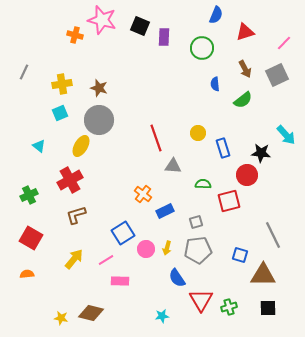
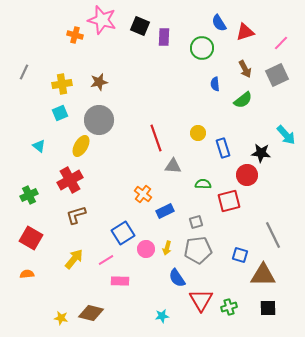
blue semicircle at (216, 15): moved 3 px right, 8 px down; rotated 126 degrees clockwise
pink line at (284, 43): moved 3 px left
brown star at (99, 88): moved 6 px up; rotated 30 degrees counterclockwise
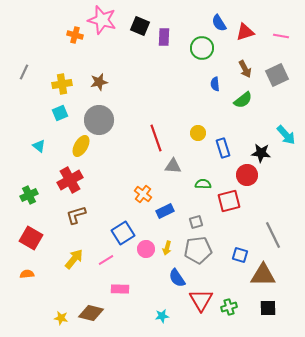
pink line at (281, 43): moved 7 px up; rotated 56 degrees clockwise
pink rectangle at (120, 281): moved 8 px down
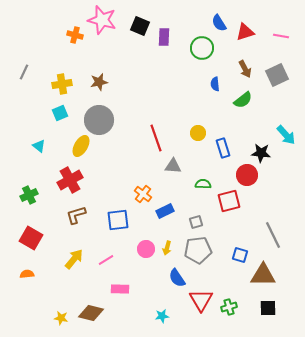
blue square at (123, 233): moved 5 px left, 13 px up; rotated 25 degrees clockwise
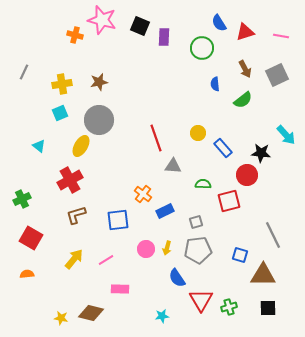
blue rectangle at (223, 148): rotated 24 degrees counterclockwise
green cross at (29, 195): moved 7 px left, 4 px down
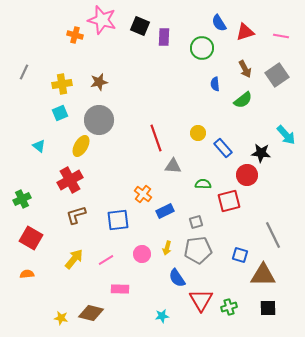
gray square at (277, 75): rotated 10 degrees counterclockwise
pink circle at (146, 249): moved 4 px left, 5 px down
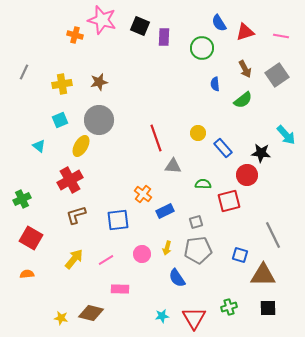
cyan square at (60, 113): moved 7 px down
red triangle at (201, 300): moved 7 px left, 18 px down
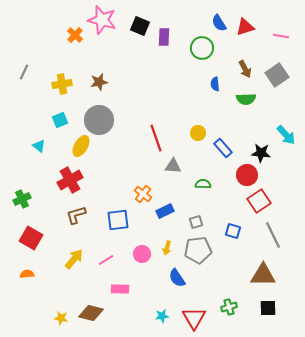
red triangle at (245, 32): moved 5 px up
orange cross at (75, 35): rotated 28 degrees clockwise
green semicircle at (243, 100): moved 3 px right, 1 px up; rotated 36 degrees clockwise
red square at (229, 201): moved 30 px right; rotated 20 degrees counterclockwise
blue square at (240, 255): moved 7 px left, 24 px up
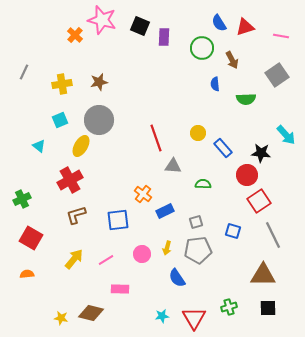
brown arrow at (245, 69): moved 13 px left, 9 px up
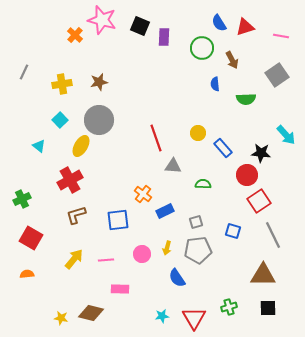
cyan square at (60, 120): rotated 21 degrees counterclockwise
pink line at (106, 260): rotated 28 degrees clockwise
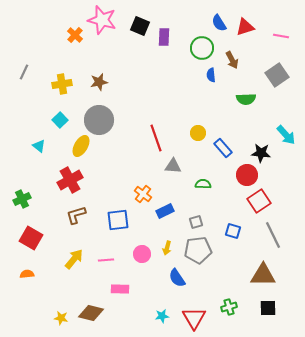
blue semicircle at (215, 84): moved 4 px left, 9 px up
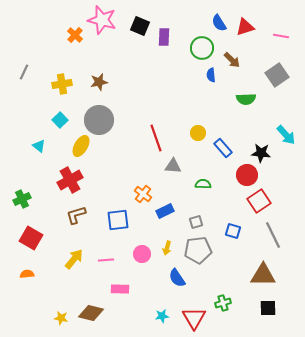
brown arrow at (232, 60): rotated 18 degrees counterclockwise
green cross at (229, 307): moved 6 px left, 4 px up
